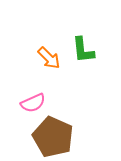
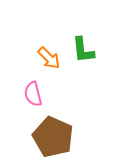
pink semicircle: moved 9 px up; rotated 100 degrees clockwise
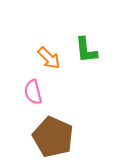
green L-shape: moved 3 px right
pink semicircle: moved 2 px up
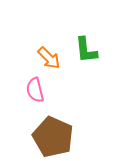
pink semicircle: moved 2 px right, 2 px up
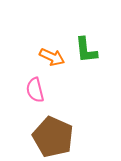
orange arrow: moved 3 px right, 1 px up; rotated 20 degrees counterclockwise
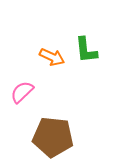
pink semicircle: moved 13 px left, 2 px down; rotated 60 degrees clockwise
brown pentagon: rotated 18 degrees counterclockwise
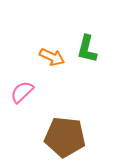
green L-shape: moved 1 px right, 1 px up; rotated 20 degrees clockwise
brown pentagon: moved 12 px right
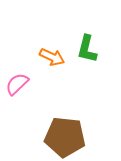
pink semicircle: moved 5 px left, 8 px up
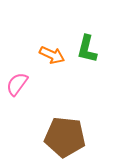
orange arrow: moved 2 px up
pink semicircle: rotated 10 degrees counterclockwise
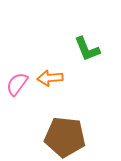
green L-shape: rotated 36 degrees counterclockwise
orange arrow: moved 2 px left, 23 px down; rotated 150 degrees clockwise
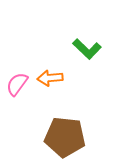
green L-shape: rotated 24 degrees counterclockwise
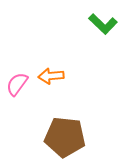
green L-shape: moved 16 px right, 25 px up
orange arrow: moved 1 px right, 2 px up
